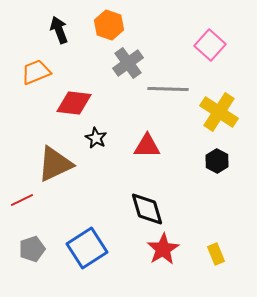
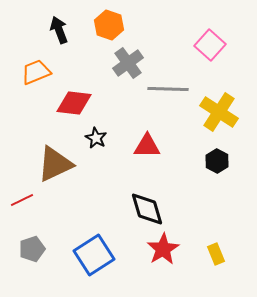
blue square: moved 7 px right, 7 px down
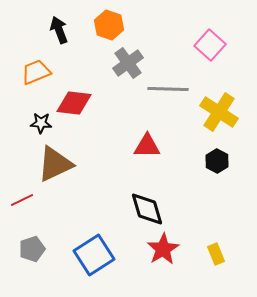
black star: moved 55 px left, 15 px up; rotated 25 degrees counterclockwise
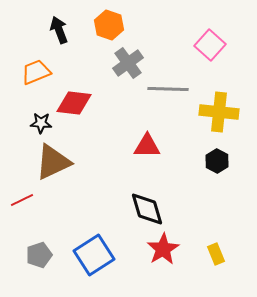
yellow cross: rotated 27 degrees counterclockwise
brown triangle: moved 2 px left, 2 px up
gray pentagon: moved 7 px right, 6 px down
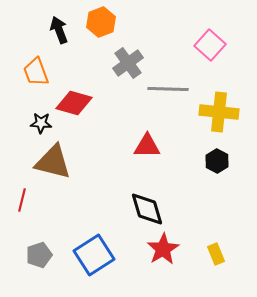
orange hexagon: moved 8 px left, 3 px up; rotated 20 degrees clockwise
orange trapezoid: rotated 88 degrees counterclockwise
red diamond: rotated 9 degrees clockwise
brown triangle: rotated 39 degrees clockwise
red line: rotated 50 degrees counterclockwise
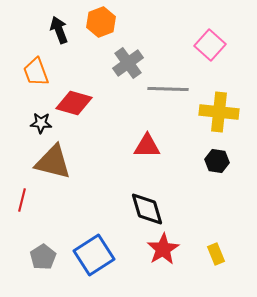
black hexagon: rotated 20 degrees counterclockwise
gray pentagon: moved 4 px right, 2 px down; rotated 15 degrees counterclockwise
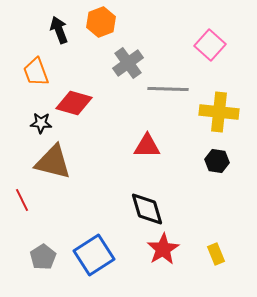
red line: rotated 40 degrees counterclockwise
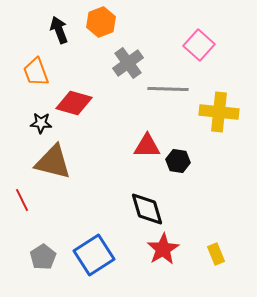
pink square: moved 11 px left
black hexagon: moved 39 px left
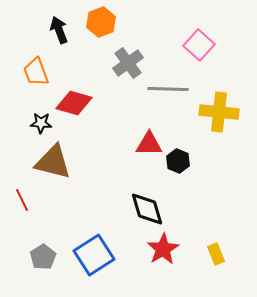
red triangle: moved 2 px right, 2 px up
black hexagon: rotated 15 degrees clockwise
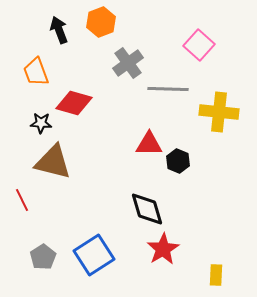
yellow rectangle: moved 21 px down; rotated 25 degrees clockwise
